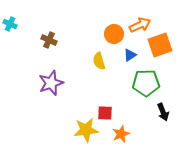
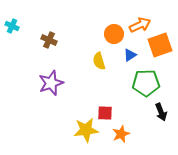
cyan cross: moved 2 px right, 2 px down
black arrow: moved 2 px left
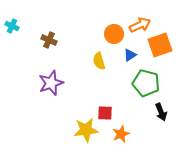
green pentagon: rotated 16 degrees clockwise
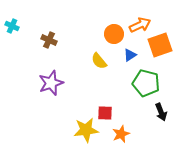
yellow semicircle: rotated 24 degrees counterclockwise
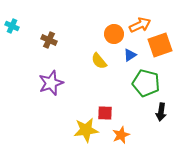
black arrow: rotated 30 degrees clockwise
orange star: moved 1 px down
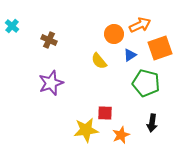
cyan cross: rotated 16 degrees clockwise
orange square: moved 3 px down
black arrow: moved 9 px left, 11 px down
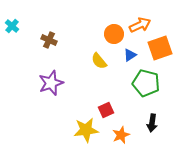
red square: moved 1 px right, 3 px up; rotated 28 degrees counterclockwise
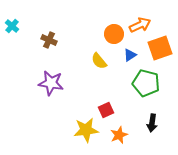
purple star: rotated 30 degrees clockwise
orange star: moved 2 px left
